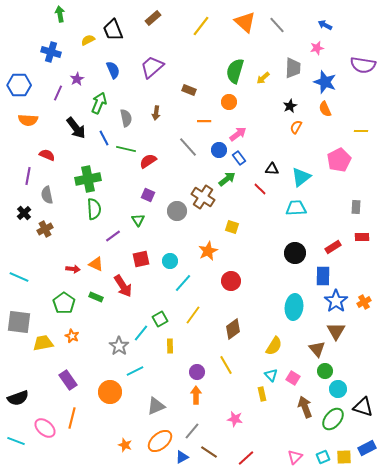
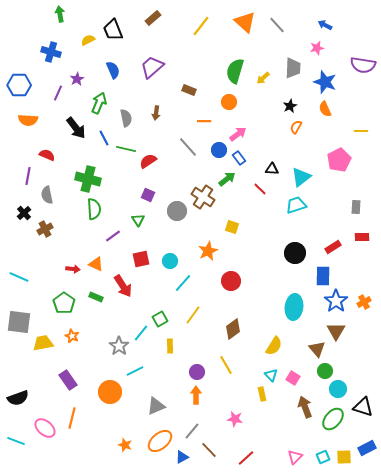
green cross at (88, 179): rotated 25 degrees clockwise
cyan trapezoid at (296, 208): moved 3 px up; rotated 15 degrees counterclockwise
brown line at (209, 452): moved 2 px up; rotated 12 degrees clockwise
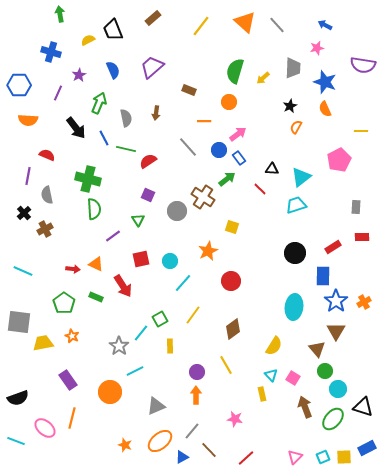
purple star at (77, 79): moved 2 px right, 4 px up
cyan line at (19, 277): moved 4 px right, 6 px up
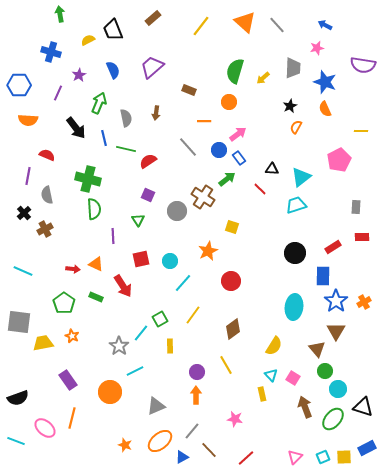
blue line at (104, 138): rotated 14 degrees clockwise
purple line at (113, 236): rotated 56 degrees counterclockwise
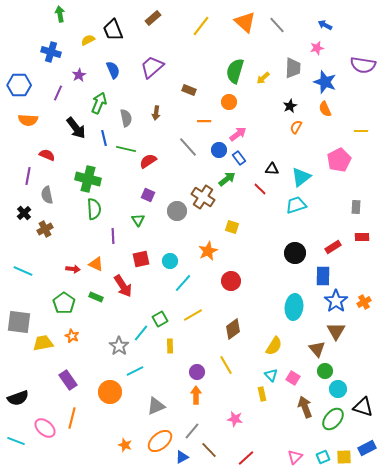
yellow line at (193, 315): rotated 24 degrees clockwise
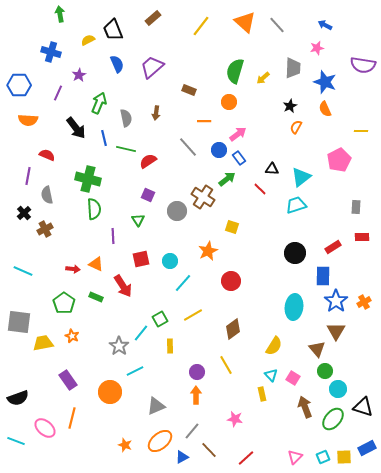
blue semicircle at (113, 70): moved 4 px right, 6 px up
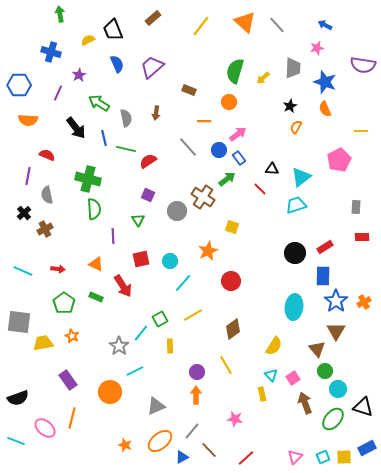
green arrow at (99, 103): rotated 80 degrees counterclockwise
red rectangle at (333, 247): moved 8 px left
red arrow at (73, 269): moved 15 px left
pink square at (293, 378): rotated 24 degrees clockwise
brown arrow at (305, 407): moved 4 px up
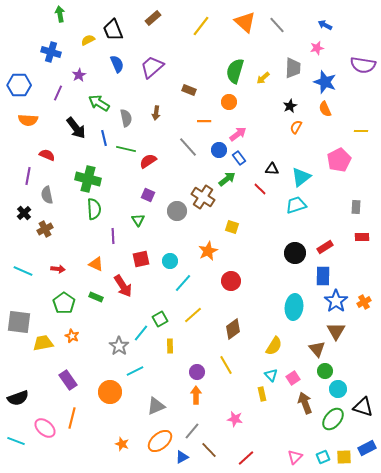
yellow line at (193, 315): rotated 12 degrees counterclockwise
orange star at (125, 445): moved 3 px left, 1 px up
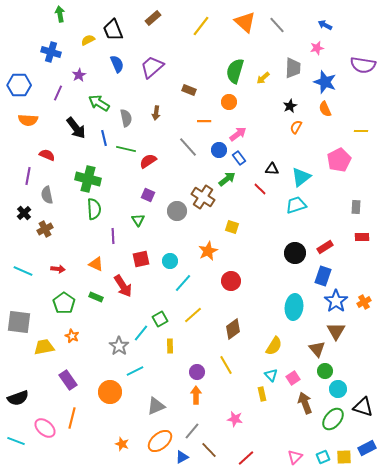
blue rectangle at (323, 276): rotated 18 degrees clockwise
yellow trapezoid at (43, 343): moved 1 px right, 4 px down
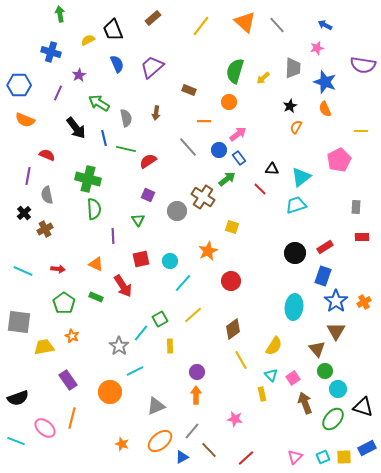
orange semicircle at (28, 120): moved 3 px left; rotated 18 degrees clockwise
yellow line at (226, 365): moved 15 px right, 5 px up
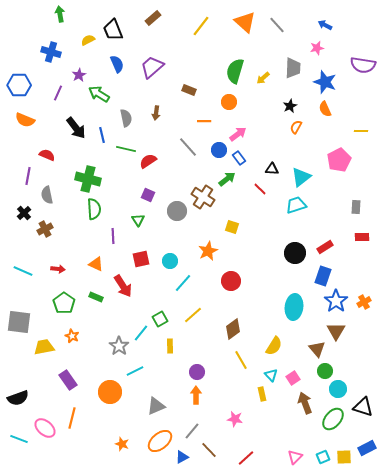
green arrow at (99, 103): moved 9 px up
blue line at (104, 138): moved 2 px left, 3 px up
cyan line at (16, 441): moved 3 px right, 2 px up
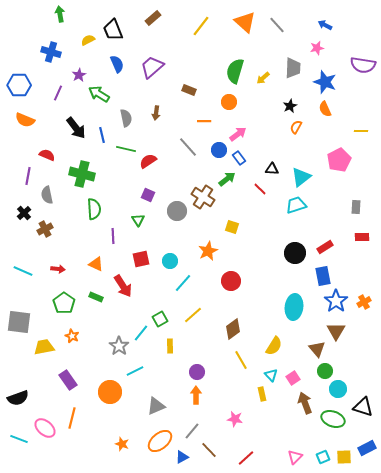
green cross at (88, 179): moved 6 px left, 5 px up
blue rectangle at (323, 276): rotated 30 degrees counterclockwise
green ellipse at (333, 419): rotated 70 degrees clockwise
